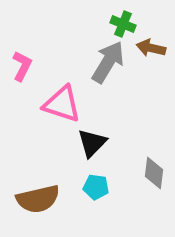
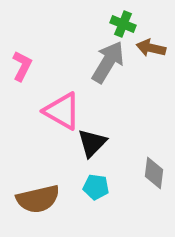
pink triangle: moved 7 px down; rotated 12 degrees clockwise
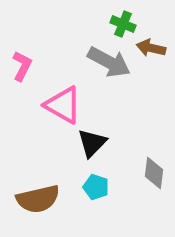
gray arrow: moved 1 px right; rotated 87 degrees clockwise
pink triangle: moved 1 px right, 6 px up
cyan pentagon: rotated 10 degrees clockwise
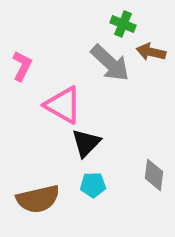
brown arrow: moved 4 px down
gray arrow: moved 1 px right, 1 px down; rotated 15 degrees clockwise
black triangle: moved 6 px left
gray diamond: moved 2 px down
cyan pentagon: moved 3 px left, 2 px up; rotated 20 degrees counterclockwise
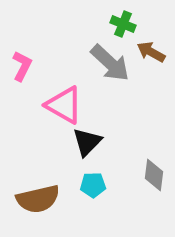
brown arrow: rotated 16 degrees clockwise
pink triangle: moved 1 px right
black triangle: moved 1 px right, 1 px up
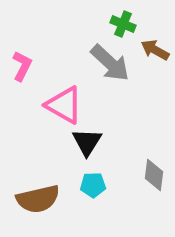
brown arrow: moved 4 px right, 2 px up
black triangle: rotated 12 degrees counterclockwise
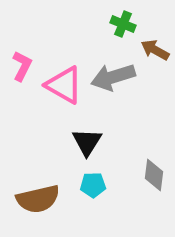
gray arrow: moved 3 px right, 14 px down; rotated 120 degrees clockwise
pink triangle: moved 20 px up
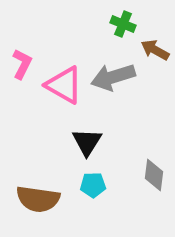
pink L-shape: moved 2 px up
brown semicircle: rotated 21 degrees clockwise
